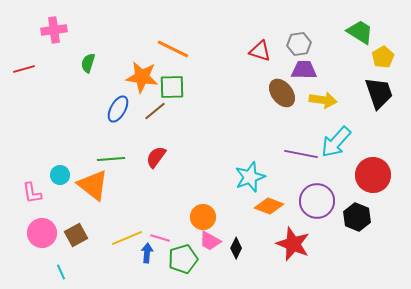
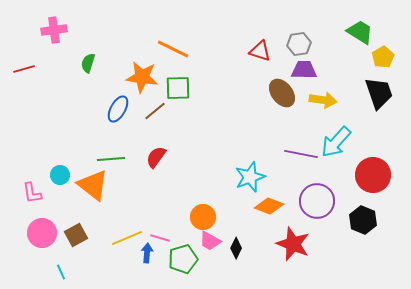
green square: moved 6 px right, 1 px down
black hexagon: moved 6 px right, 3 px down
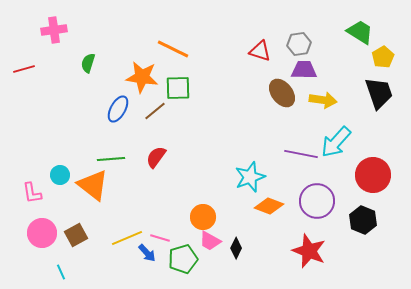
red star: moved 16 px right, 7 px down
blue arrow: rotated 132 degrees clockwise
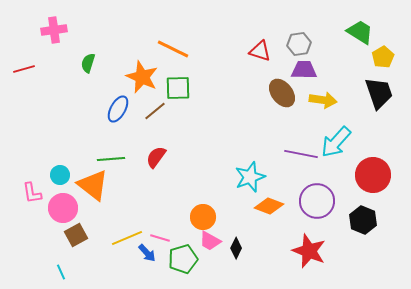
orange star: rotated 16 degrees clockwise
pink circle: moved 21 px right, 25 px up
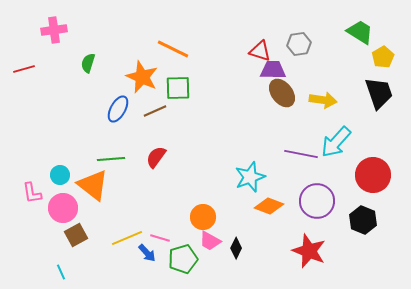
purple trapezoid: moved 31 px left
brown line: rotated 15 degrees clockwise
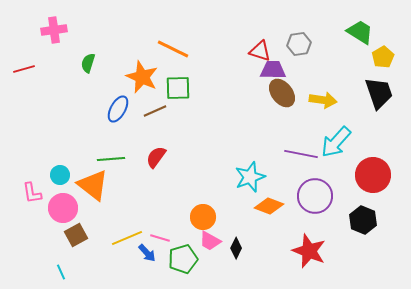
purple circle: moved 2 px left, 5 px up
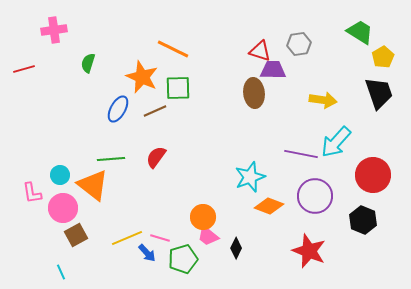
brown ellipse: moved 28 px left; rotated 32 degrees clockwise
pink trapezoid: moved 2 px left, 5 px up; rotated 10 degrees clockwise
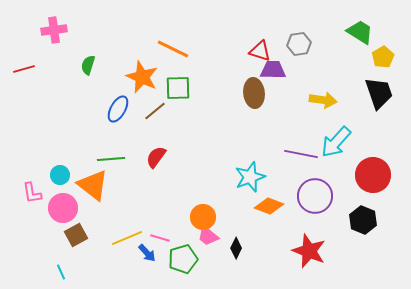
green semicircle: moved 2 px down
brown line: rotated 15 degrees counterclockwise
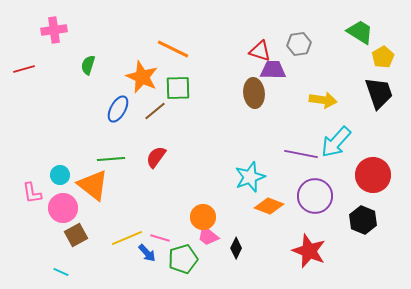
cyan line: rotated 42 degrees counterclockwise
